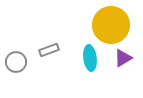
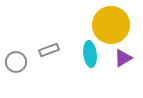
cyan ellipse: moved 4 px up
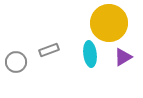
yellow circle: moved 2 px left, 2 px up
purple triangle: moved 1 px up
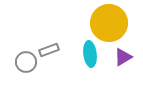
gray circle: moved 10 px right
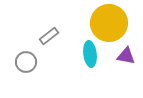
gray rectangle: moved 14 px up; rotated 18 degrees counterclockwise
purple triangle: moved 3 px right, 1 px up; rotated 42 degrees clockwise
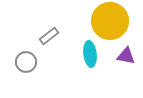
yellow circle: moved 1 px right, 2 px up
